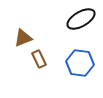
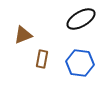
brown triangle: moved 3 px up
brown rectangle: moved 3 px right; rotated 36 degrees clockwise
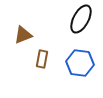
black ellipse: rotated 32 degrees counterclockwise
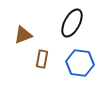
black ellipse: moved 9 px left, 4 px down
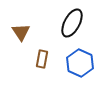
brown triangle: moved 2 px left, 3 px up; rotated 42 degrees counterclockwise
blue hexagon: rotated 16 degrees clockwise
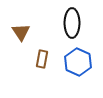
black ellipse: rotated 28 degrees counterclockwise
blue hexagon: moved 2 px left, 1 px up
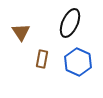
black ellipse: moved 2 px left; rotated 24 degrees clockwise
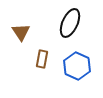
blue hexagon: moved 1 px left, 4 px down
